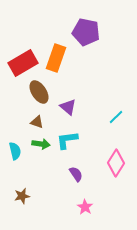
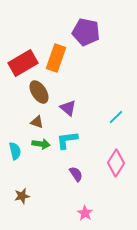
purple triangle: moved 1 px down
pink star: moved 6 px down
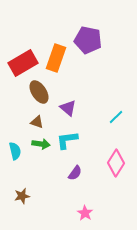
purple pentagon: moved 2 px right, 8 px down
purple semicircle: moved 1 px left, 1 px up; rotated 70 degrees clockwise
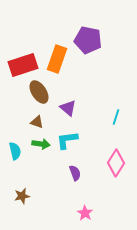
orange rectangle: moved 1 px right, 1 px down
red rectangle: moved 2 px down; rotated 12 degrees clockwise
cyan line: rotated 28 degrees counterclockwise
purple semicircle: rotated 56 degrees counterclockwise
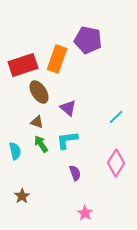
cyan line: rotated 28 degrees clockwise
green arrow: rotated 132 degrees counterclockwise
brown star: rotated 21 degrees counterclockwise
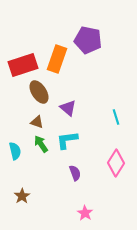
cyan line: rotated 63 degrees counterclockwise
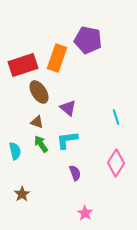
orange rectangle: moved 1 px up
brown star: moved 2 px up
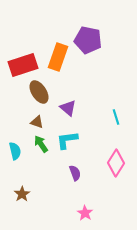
orange rectangle: moved 1 px right, 1 px up
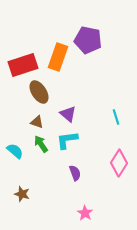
purple triangle: moved 6 px down
cyan semicircle: rotated 36 degrees counterclockwise
pink diamond: moved 3 px right
brown star: rotated 21 degrees counterclockwise
